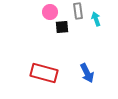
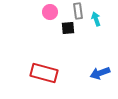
black square: moved 6 px right, 1 px down
blue arrow: moved 13 px right; rotated 96 degrees clockwise
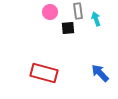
blue arrow: rotated 66 degrees clockwise
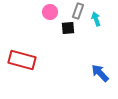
gray rectangle: rotated 28 degrees clockwise
red rectangle: moved 22 px left, 13 px up
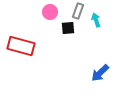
cyan arrow: moved 1 px down
red rectangle: moved 1 px left, 14 px up
blue arrow: rotated 90 degrees counterclockwise
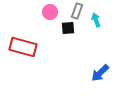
gray rectangle: moved 1 px left
red rectangle: moved 2 px right, 1 px down
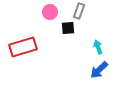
gray rectangle: moved 2 px right
cyan arrow: moved 2 px right, 27 px down
red rectangle: rotated 32 degrees counterclockwise
blue arrow: moved 1 px left, 3 px up
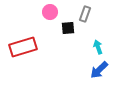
gray rectangle: moved 6 px right, 3 px down
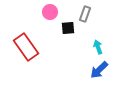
red rectangle: moved 3 px right; rotated 72 degrees clockwise
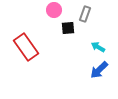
pink circle: moved 4 px right, 2 px up
cyan arrow: rotated 40 degrees counterclockwise
